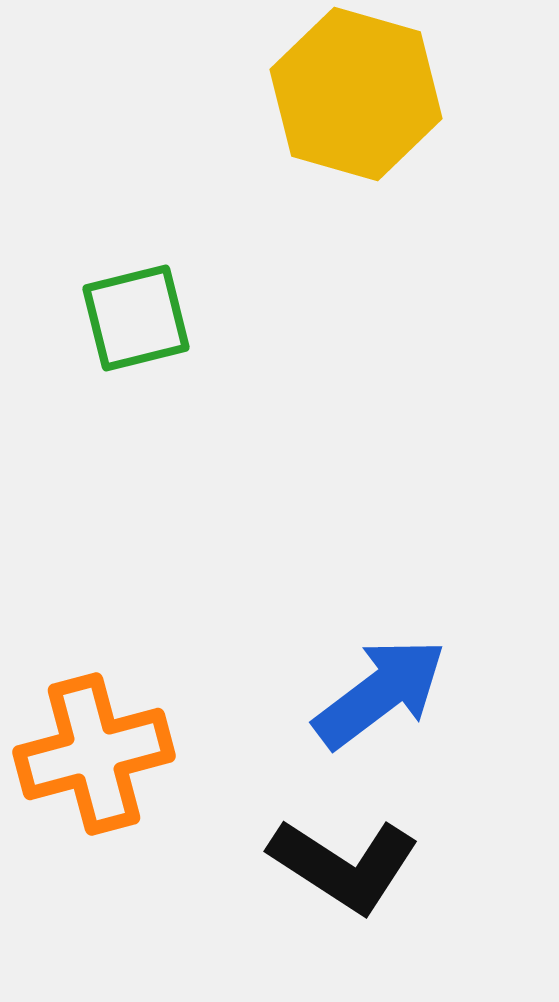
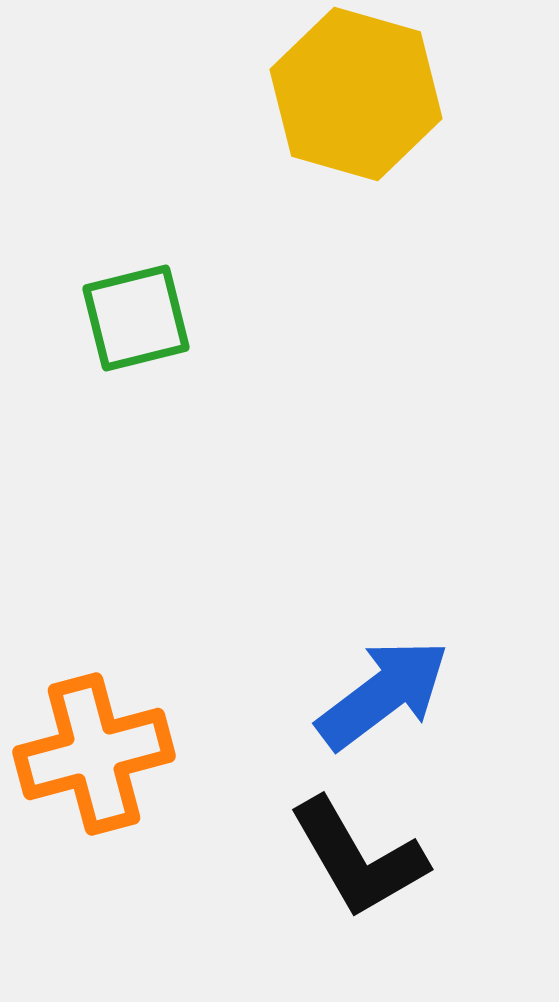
blue arrow: moved 3 px right, 1 px down
black L-shape: moved 14 px right, 7 px up; rotated 27 degrees clockwise
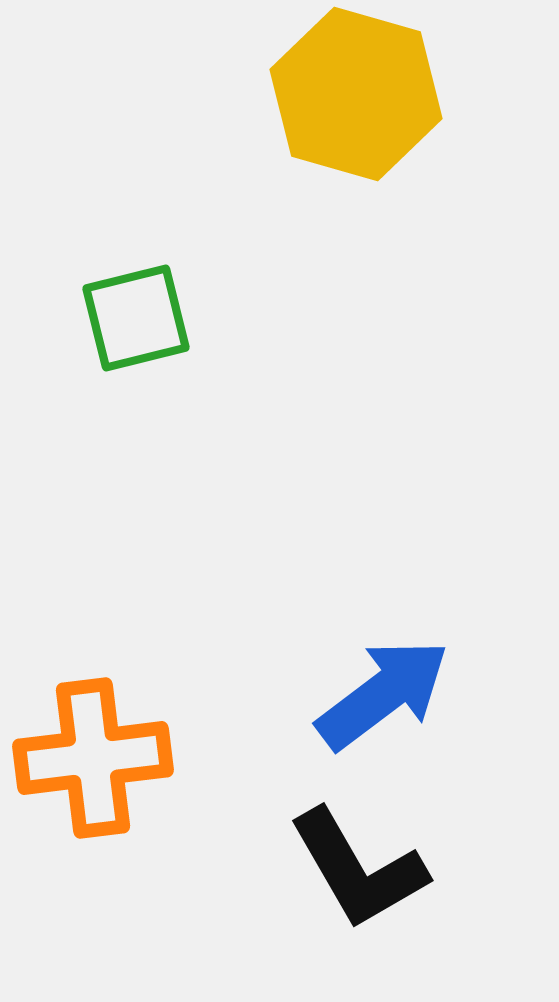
orange cross: moved 1 px left, 4 px down; rotated 8 degrees clockwise
black L-shape: moved 11 px down
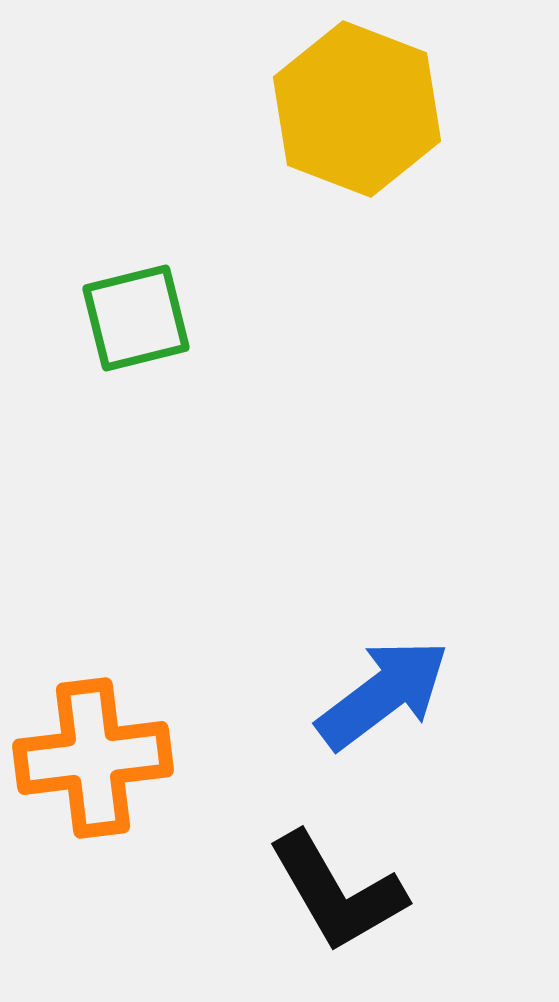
yellow hexagon: moved 1 px right, 15 px down; rotated 5 degrees clockwise
black L-shape: moved 21 px left, 23 px down
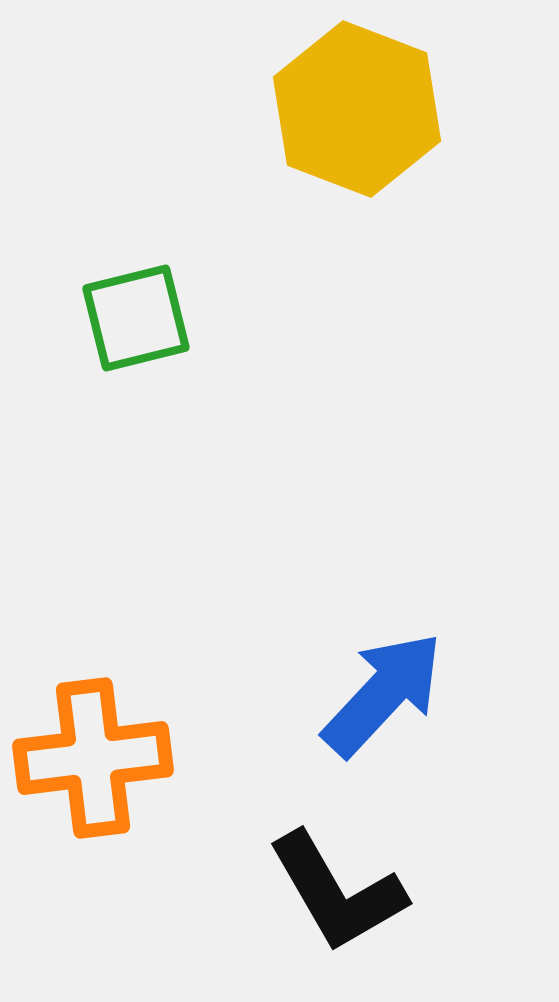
blue arrow: rotated 10 degrees counterclockwise
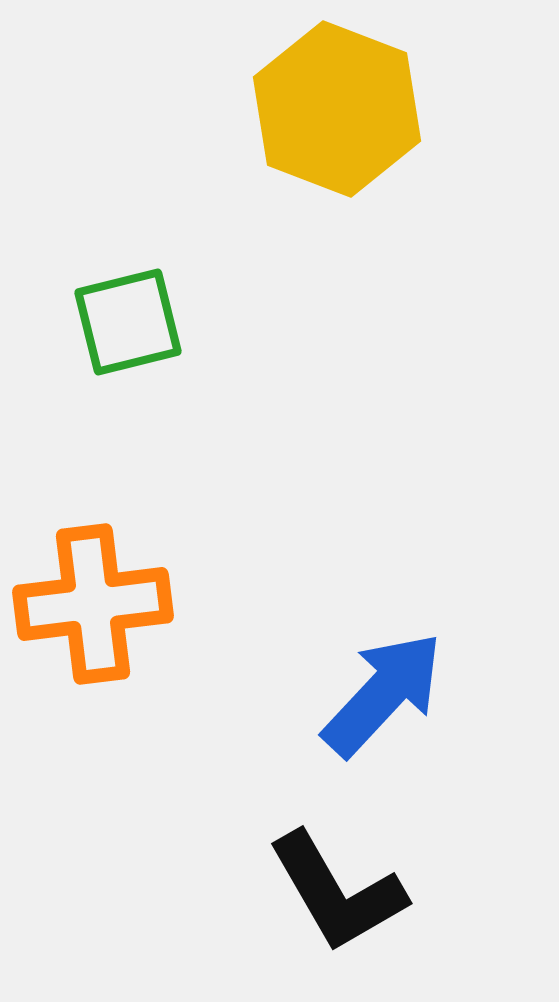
yellow hexagon: moved 20 px left
green square: moved 8 px left, 4 px down
orange cross: moved 154 px up
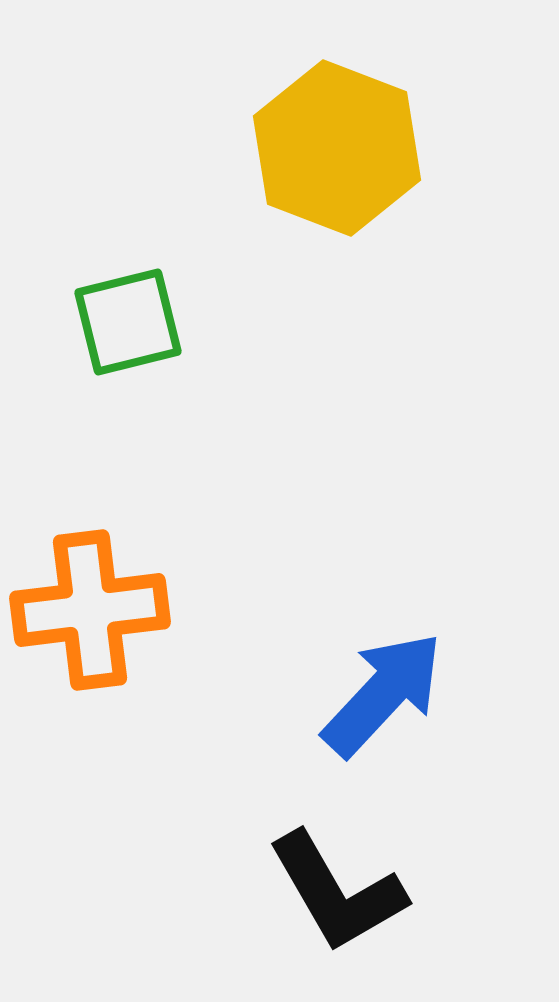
yellow hexagon: moved 39 px down
orange cross: moved 3 px left, 6 px down
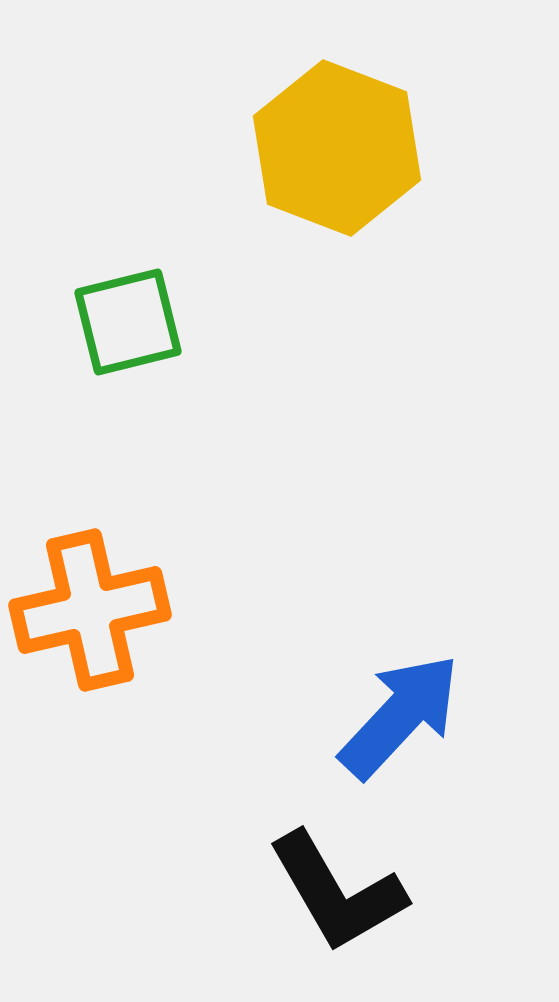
orange cross: rotated 6 degrees counterclockwise
blue arrow: moved 17 px right, 22 px down
